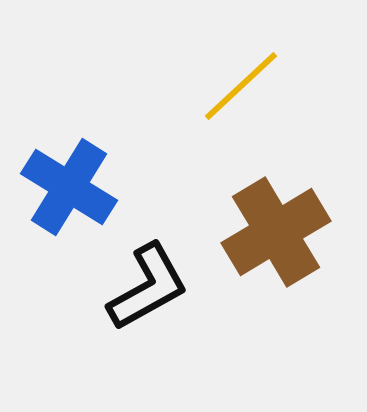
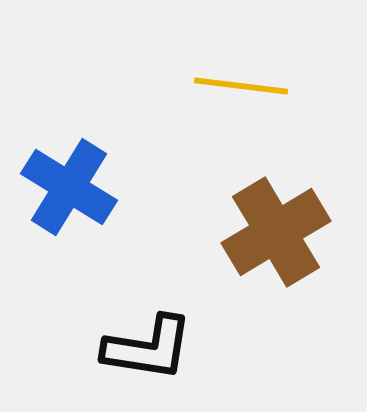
yellow line: rotated 50 degrees clockwise
black L-shape: moved 61 px down; rotated 38 degrees clockwise
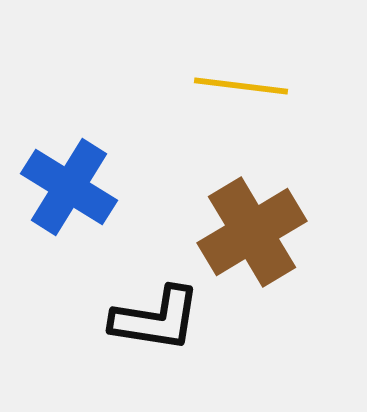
brown cross: moved 24 px left
black L-shape: moved 8 px right, 29 px up
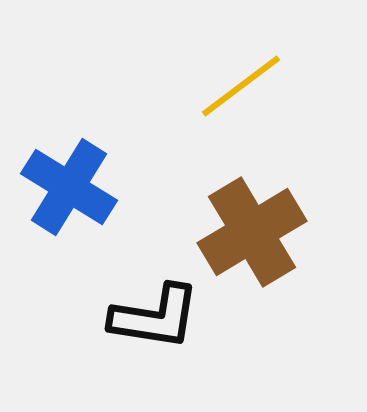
yellow line: rotated 44 degrees counterclockwise
black L-shape: moved 1 px left, 2 px up
